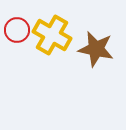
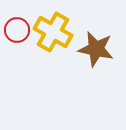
yellow cross: moved 1 px right, 3 px up
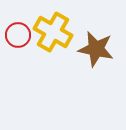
red circle: moved 1 px right, 5 px down
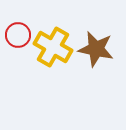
yellow cross: moved 15 px down
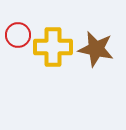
yellow cross: rotated 30 degrees counterclockwise
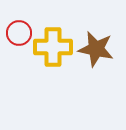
red circle: moved 1 px right, 2 px up
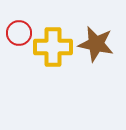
brown star: moved 5 px up
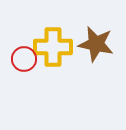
red circle: moved 5 px right, 26 px down
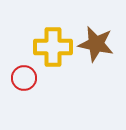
red circle: moved 19 px down
